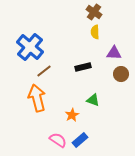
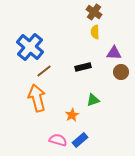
brown circle: moved 2 px up
green triangle: rotated 40 degrees counterclockwise
pink semicircle: rotated 18 degrees counterclockwise
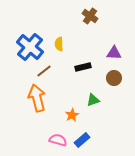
brown cross: moved 4 px left, 4 px down
yellow semicircle: moved 36 px left, 12 px down
brown circle: moved 7 px left, 6 px down
blue rectangle: moved 2 px right
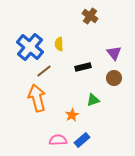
purple triangle: rotated 49 degrees clockwise
pink semicircle: rotated 18 degrees counterclockwise
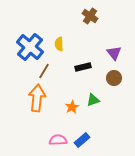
brown line: rotated 21 degrees counterclockwise
orange arrow: rotated 20 degrees clockwise
orange star: moved 8 px up
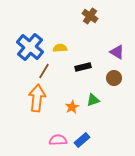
yellow semicircle: moved 1 px right, 4 px down; rotated 88 degrees clockwise
purple triangle: moved 3 px right, 1 px up; rotated 21 degrees counterclockwise
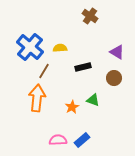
green triangle: rotated 40 degrees clockwise
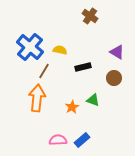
yellow semicircle: moved 2 px down; rotated 16 degrees clockwise
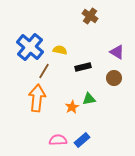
green triangle: moved 4 px left, 1 px up; rotated 32 degrees counterclockwise
